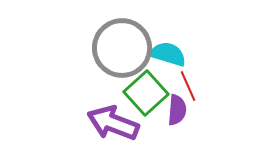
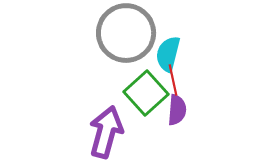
gray circle: moved 4 px right, 15 px up
cyan semicircle: rotated 93 degrees counterclockwise
red line: moved 15 px left, 6 px up; rotated 12 degrees clockwise
purple arrow: moved 7 px left, 9 px down; rotated 84 degrees clockwise
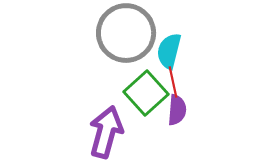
cyan semicircle: moved 1 px right, 3 px up
red line: moved 2 px down
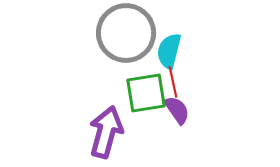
green square: rotated 33 degrees clockwise
purple semicircle: rotated 40 degrees counterclockwise
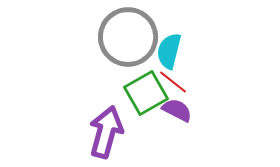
gray circle: moved 2 px right, 4 px down
red line: rotated 40 degrees counterclockwise
green square: rotated 21 degrees counterclockwise
purple semicircle: rotated 28 degrees counterclockwise
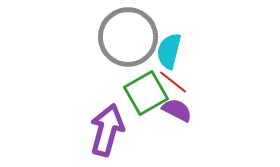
purple arrow: moved 1 px right, 2 px up
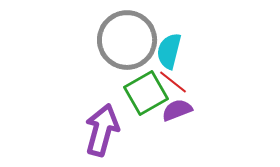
gray circle: moved 1 px left, 3 px down
purple semicircle: rotated 48 degrees counterclockwise
purple arrow: moved 5 px left
